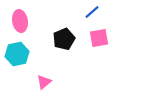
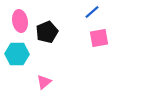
black pentagon: moved 17 px left, 7 px up
cyan hexagon: rotated 15 degrees clockwise
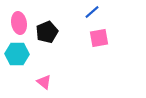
pink ellipse: moved 1 px left, 2 px down
pink triangle: rotated 42 degrees counterclockwise
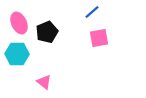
pink ellipse: rotated 15 degrees counterclockwise
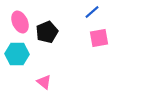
pink ellipse: moved 1 px right, 1 px up
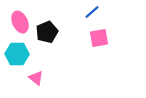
pink triangle: moved 8 px left, 4 px up
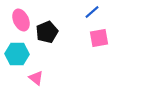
pink ellipse: moved 1 px right, 2 px up
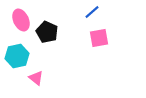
black pentagon: rotated 25 degrees counterclockwise
cyan hexagon: moved 2 px down; rotated 15 degrees counterclockwise
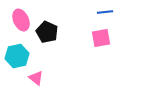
blue line: moved 13 px right; rotated 35 degrees clockwise
pink square: moved 2 px right
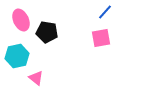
blue line: rotated 42 degrees counterclockwise
black pentagon: rotated 15 degrees counterclockwise
